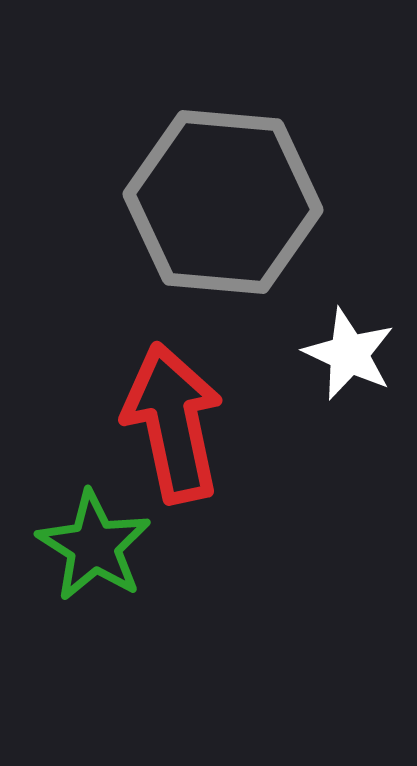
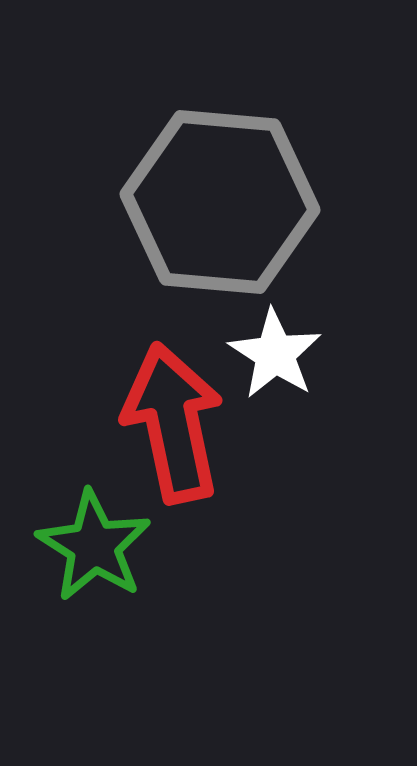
gray hexagon: moved 3 px left
white star: moved 74 px left; rotated 8 degrees clockwise
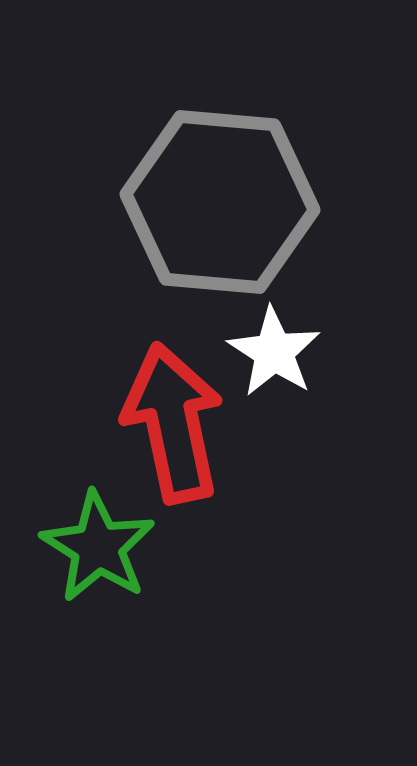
white star: moved 1 px left, 2 px up
green star: moved 4 px right, 1 px down
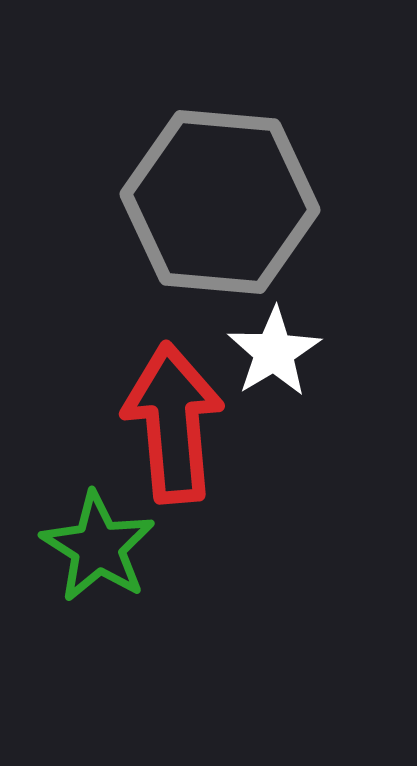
white star: rotated 8 degrees clockwise
red arrow: rotated 7 degrees clockwise
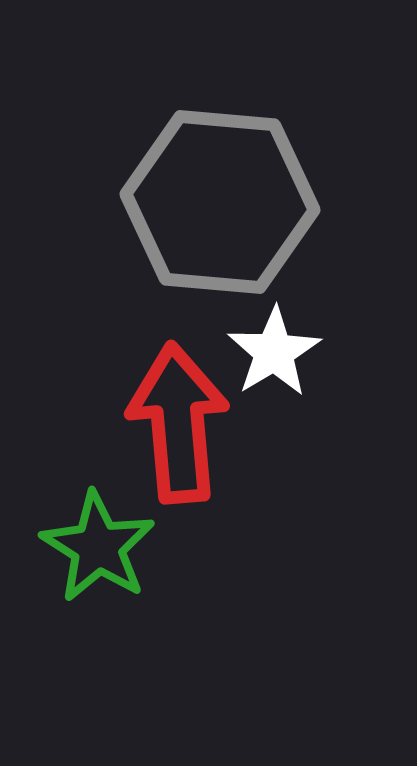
red arrow: moved 5 px right
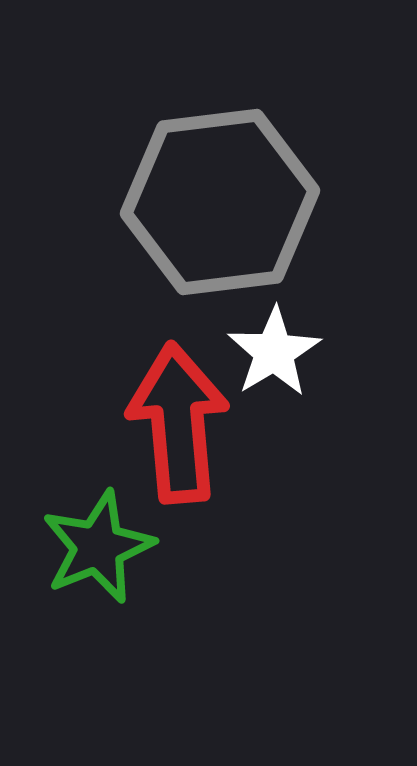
gray hexagon: rotated 12 degrees counterclockwise
green star: rotated 18 degrees clockwise
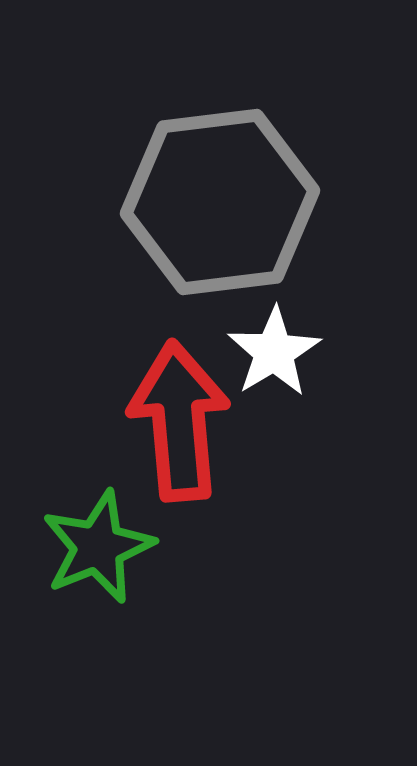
red arrow: moved 1 px right, 2 px up
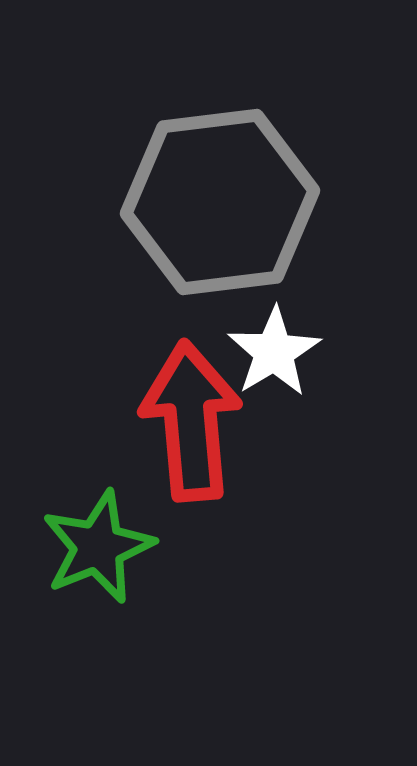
red arrow: moved 12 px right
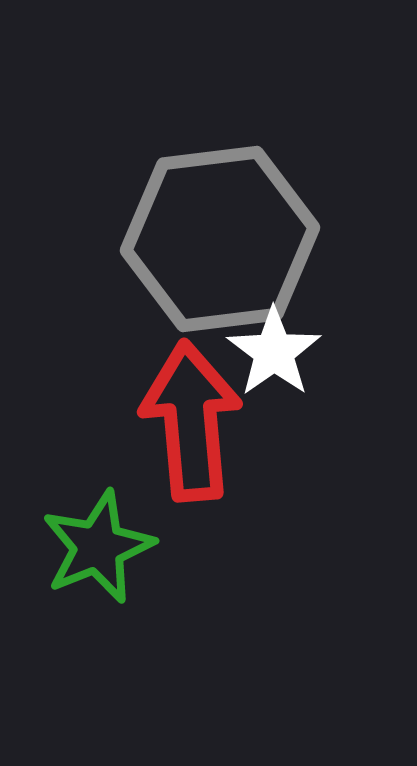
gray hexagon: moved 37 px down
white star: rotated 4 degrees counterclockwise
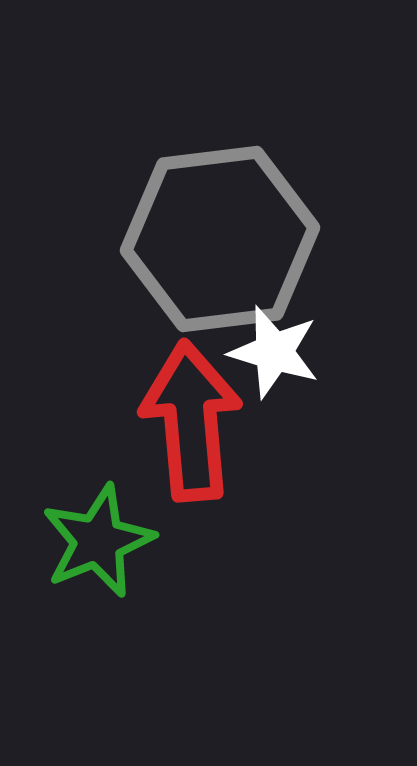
white star: rotated 20 degrees counterclockwise
green star: moved 6 px up
